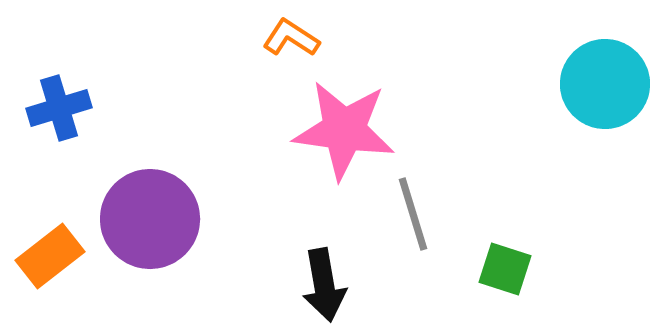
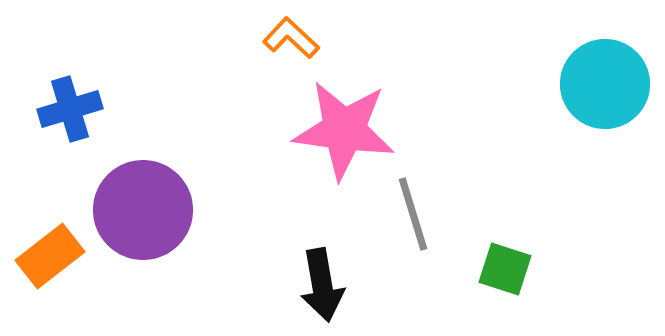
orange L-shape: rotated 10 degrees clockwise
blue cross: moved 11 px right, 1 px down
purple circle: moved 7 px left, 9 px up
black arrow: moved 2 px left
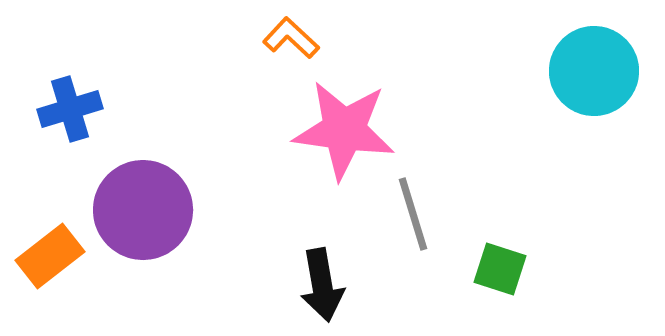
cyan circle: moved 11 px left, 13 px up
green square: moved 5 px left
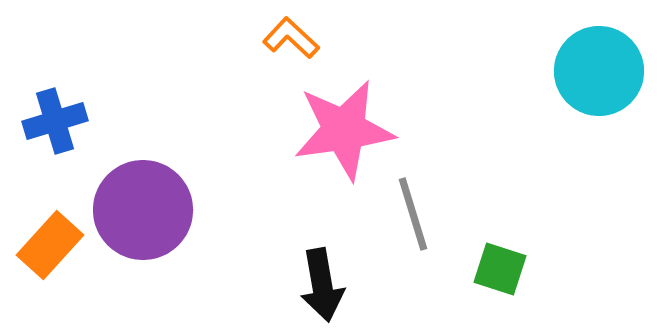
cyan circle: moved 5 px right
blue cross: moved 15 px left, 12 px down
pink star: rotated 16 degrees counterclockwise
orange rectangle: moved 11 px up; rotated 10 degrees counterclockwise
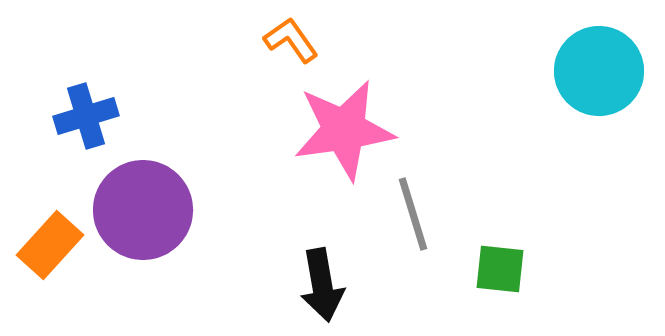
orange L-shape: moved 2 px down; rotated 12 degrees clockwise
blue cross: moved 31 px right, 5 px up
green square: rotated 12 degrees counterclockwise
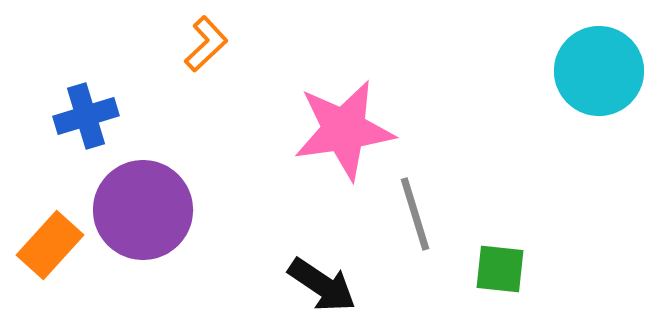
orange L-shape: moved 85 px left, 4 px down; rotated 82 degrees clockwise
gray line: moved 2 px right
black arrow: rotated 46 degrees counterclockwise
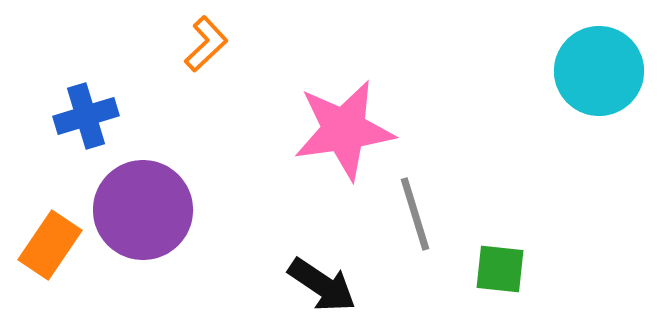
orange rectangle: rotated 8 degrees counterclockwise
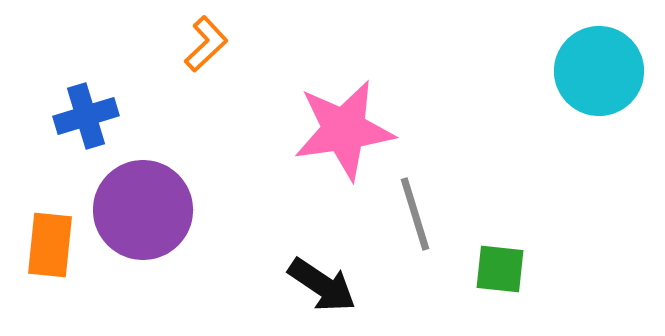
orange rectangle: rotated 28 degrees counterclockwise
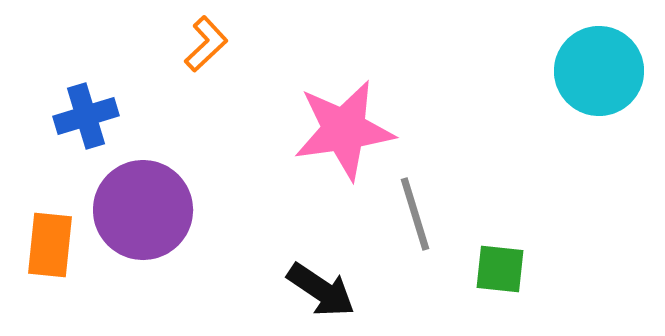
black arrow: moved 1 px left, 5 px down
